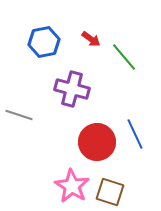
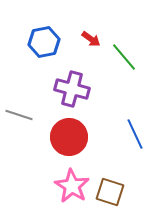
red circle: moved 28 px left, 5 px up
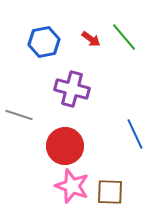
green line: moved 20 px up
red circle: moved 4 px left, 9 px down
pink star: rotated 12 degrees counterclockwise
brown square: rotated 16 degrees counterclockwise
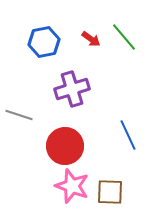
purple cross: rotated 32 degrees counterclockwise
blue line: moved 7 px left, 1 px down
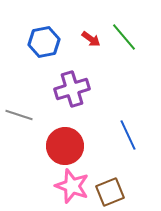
brown square: rotated 24 degrees counterclockwise
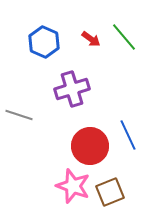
blue hexagon: rotated 24 degrees counterclockwise
red circle: moved 25 px right
pink star: moved 1 px right
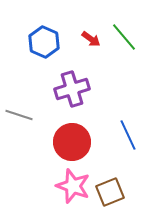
red circle: moved 18 px left, 4 px up
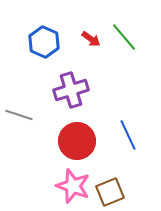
purple cross: moved 1 px left, 1 px down
red circle: moved 5 px right, 1 px up
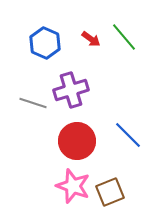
blue hexagon: moved 1 px right, 1 px down
gray line: moved 14 px right, 12 px up
blue line: rotated 20 degrees counterclockwise
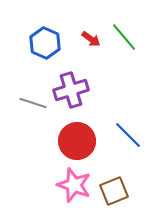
pink star: moved 1 px right, 1 px up
brown square: moved 4 px right, 1 px up
